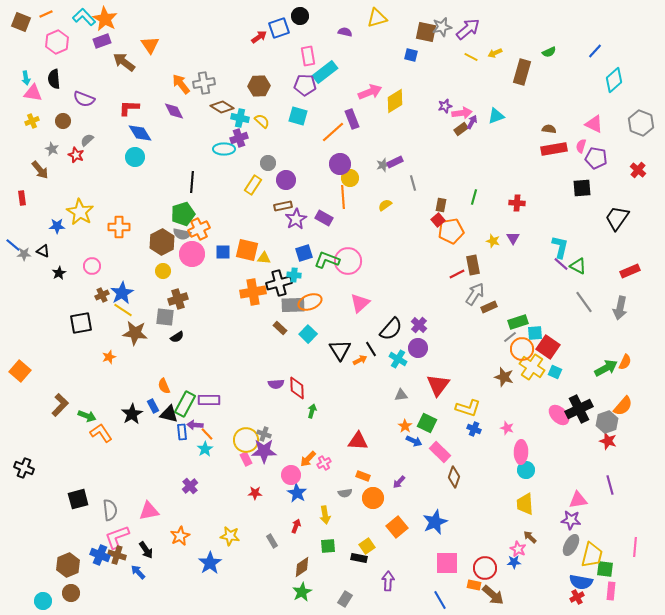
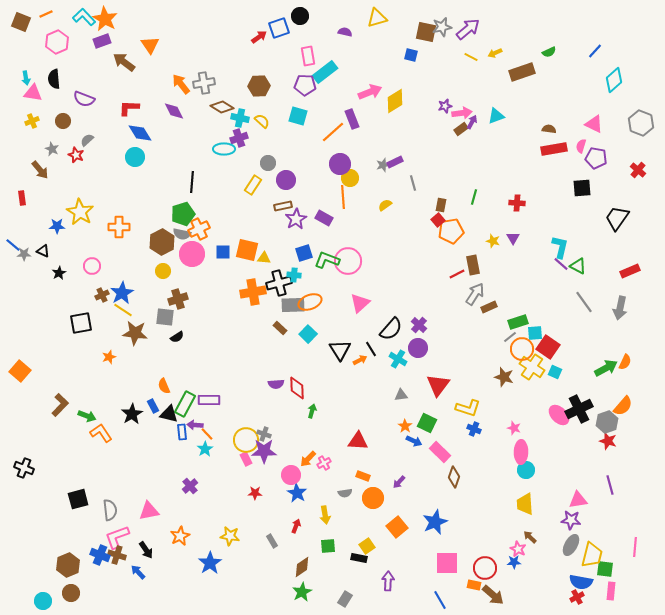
brown rectangle at (522, 72): rotated 55 degrees clockwise
pink star at (507, 428): moved 7 px right
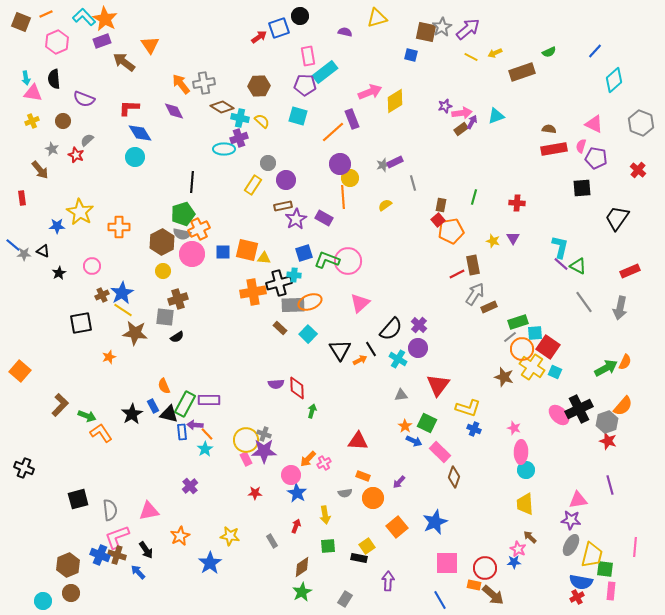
gray star at (442, 27): rotated 18 degrees counterclockwise
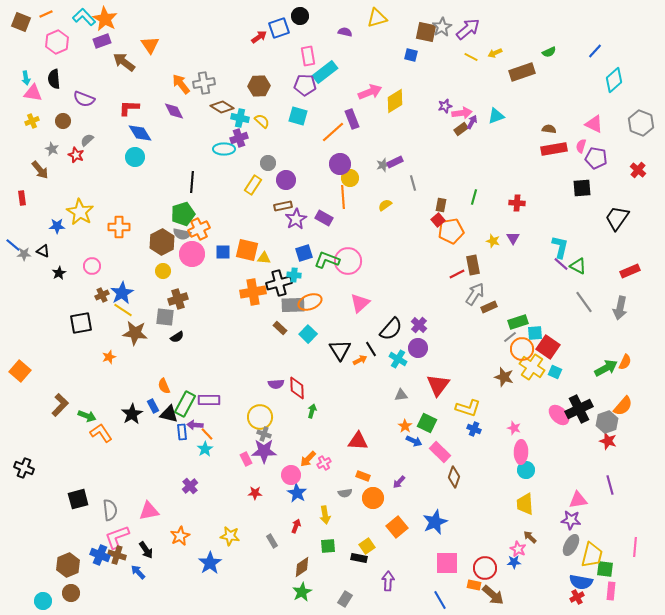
yellow circle at (246, 440): moved 14 px right, 23 px up
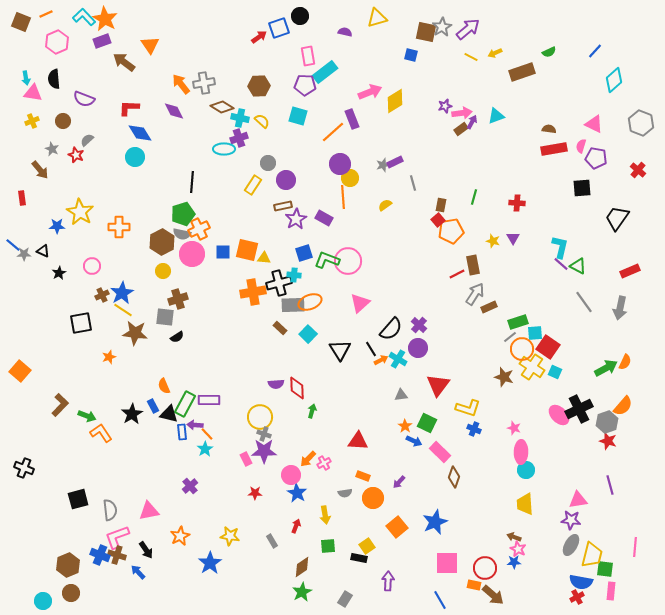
orange arrow at (360, 360): moved 21 px right
brown arrow at (530, 537): moved 16 px left; rotated 24 degrees counterclockwise
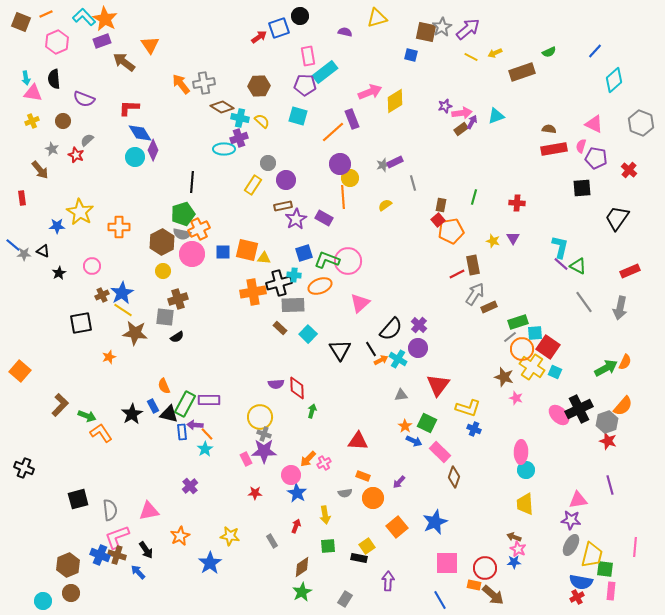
purple diamond at (174, 111): moved 21 px left, 39 px down; rotated 50 degrees clockwise
red cross at (638, 170): moved 9 px left
orange ellipse at (310, 302): moved 10 px right, 16 px up
pink star at (514, 428): moved 2 px right, 30 px up
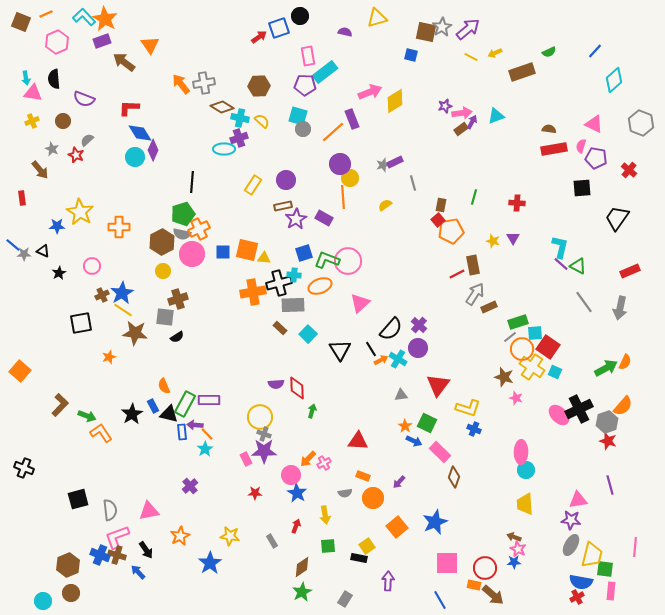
gray circle at (268, 163): moved 35 px right, 34 px up
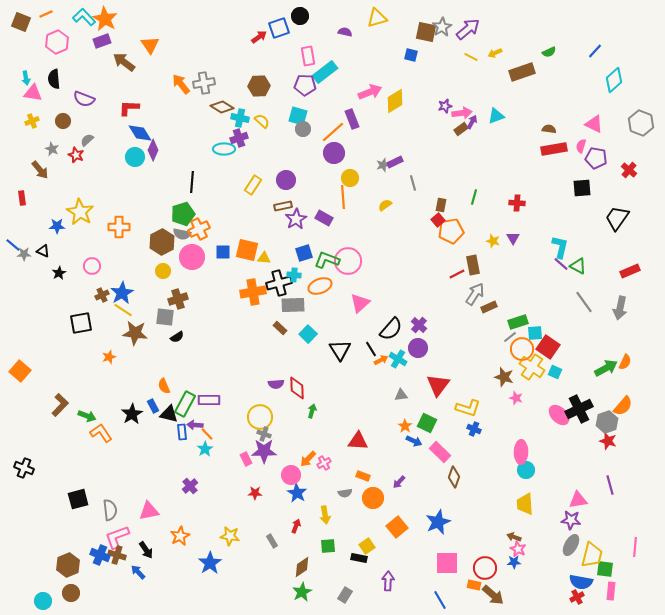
purple circle at (340, 164): moved 6 px left, 11 px up
pink circle at (192, 254): moved 3 px down
blue star at (435, 522): moved 3 px right
gray rectangle at (345, 599): moved 4 px up
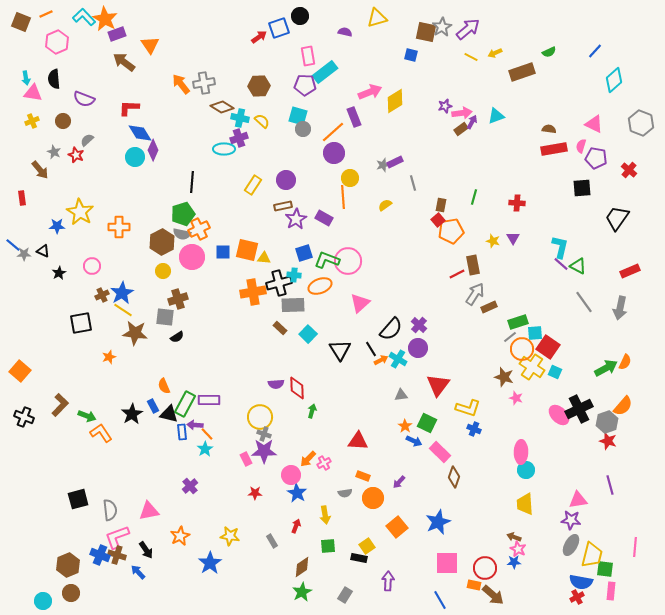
purple rectangle at (102, 41): moved 15 px right, 7 px up
purple rectangle at (352, 119): moved 2 px right, 2 px up
gray star at (52, 149): moved 2 px right, 3 px down
black cross at (24, 468): moved 51 px up
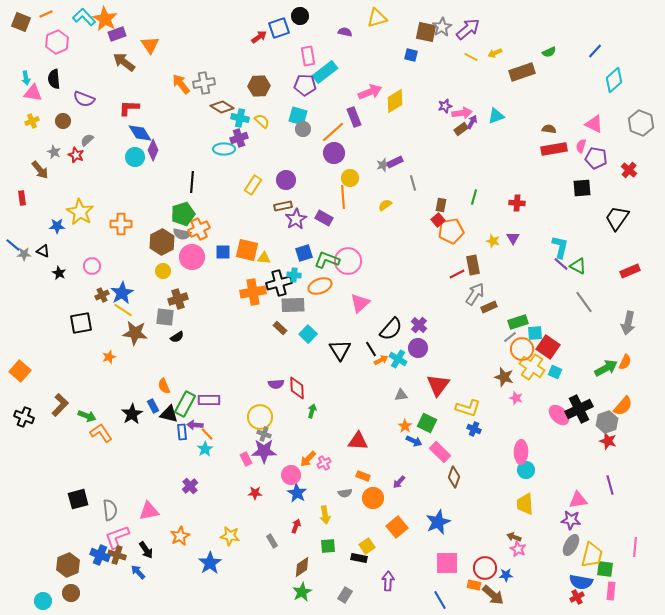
orange cross at (119, 227): moved 2 px right, 3 px up
black star at (59, 273): rotated 16 degrees counterclockwise
gray arrow at (620, 308): moved 8 px right, 15 px down
blue star at (514, 562): moved 8 px left, 13 px down
